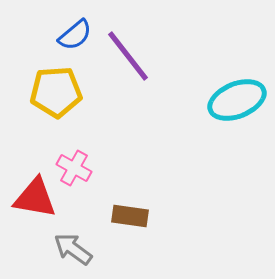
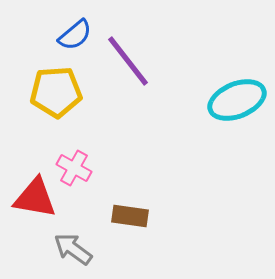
purple line: moved 5 px down
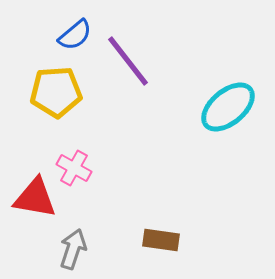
cyan ellipse: moved 9 px left, 7 px down; rotated 18 degrees counterclockwise
brown rectangle: moved 31 px right, 24 px down
gray arrow: rotated 72 degrees clockwise
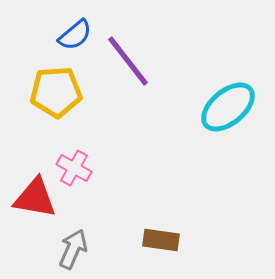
gray arrow: rotated 6 degrees clockwise
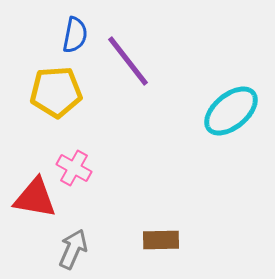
blue semicircle: rotated 39 degrees counterclockwise
cyan ellipse: moved 3 px right, 4 px down
brown rectangle: rotated 9 degrees counterclockwise
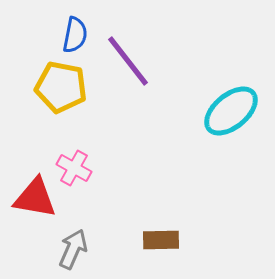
yellow pentagon: moved 5 px right, 5 px up; rotated 15 degrees clockwise
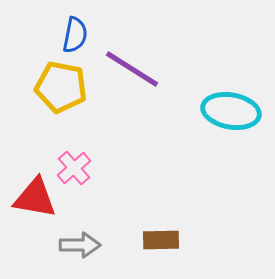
purple line: moved 4 px right, 8 px down; rotated 20 degrees counterclockwise
cyan ellipse: rotated 50 degrees clockwise
pink cross: rotated 20 degrees clockwise
gray arrow: moved 7 px right, 4 px up; rotated 66 degrees clockwise
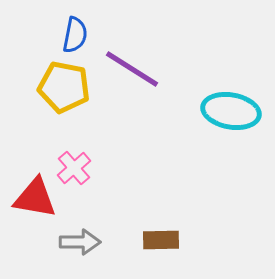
yellow pentagon: moved 3 px right
gray arrow: moved 3 px up
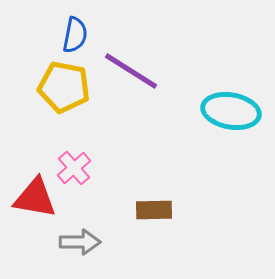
purple line: moved 1 px left, 2 px down
brown rectangle: moved 7 px left, 30 px up
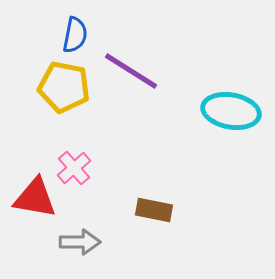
brown rectangle: rotated 12 degrees clockwise
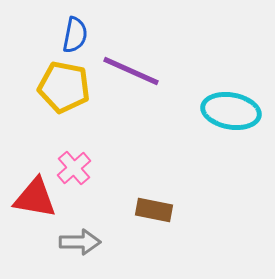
purple line: rotated 8 degrees counterclockwise
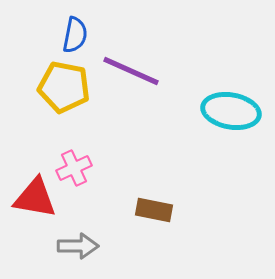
pink cross: rotated 16 degrees clockwise
gray arrow: moved 2 px left, 4 px down
